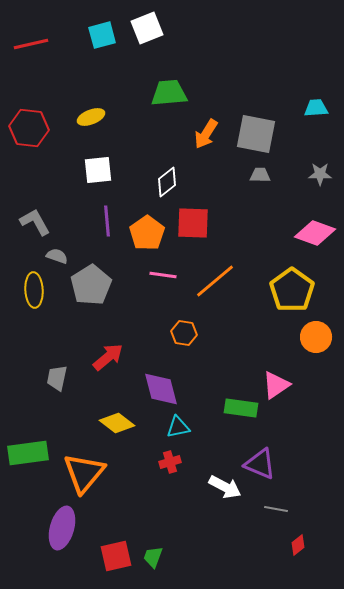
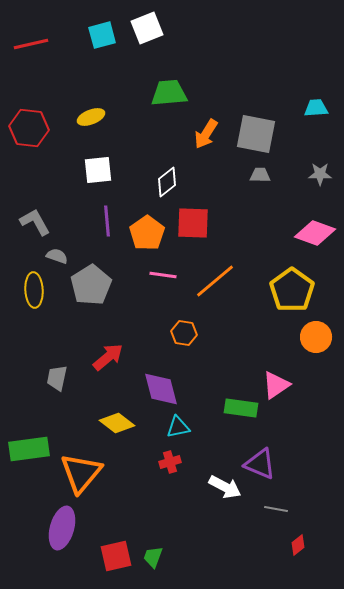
green rectangle at (28, 453): moved 1 px right, 4 px up
orange triangle at (84, 473): moved 3 px left
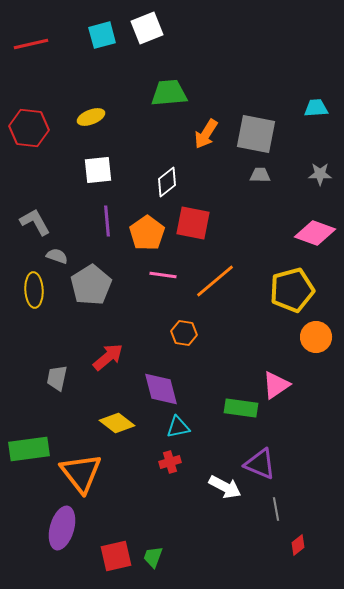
red square at (193, 223): rotated 9 degrees clockwise
yellow pentagon at (292, 290): rotated 21 degrees clockwise
orange triangle at (81, 473): rotated 18 degrees counterclockwise
gray line at (276, 509): rotated 70 degrees clockwise
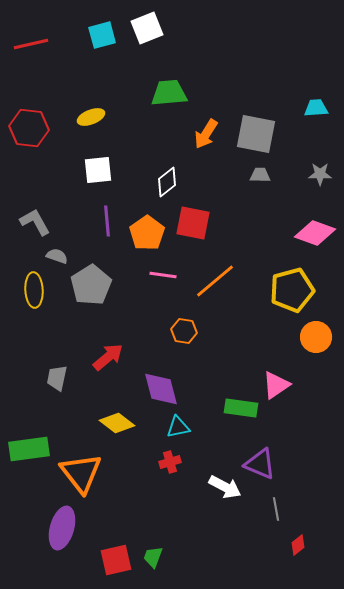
orange hexagon at (184, 333): moved 2 px up
red square at (116, 556): moved 4 px down
